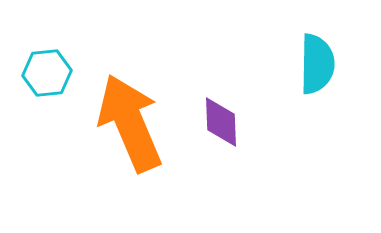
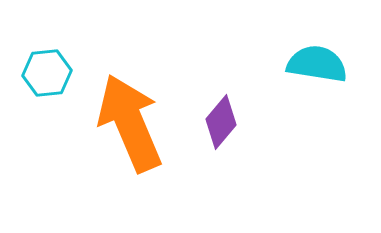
cyan semicircle: rotated 82 degrees counterclockwise
purple diamond: rotated 42 degrees clockwise
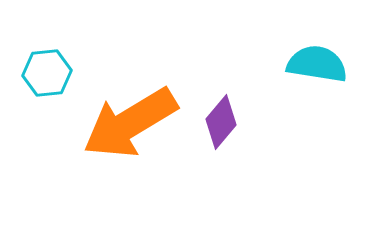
orange arrow: rotated 98 degrees counterclockwise
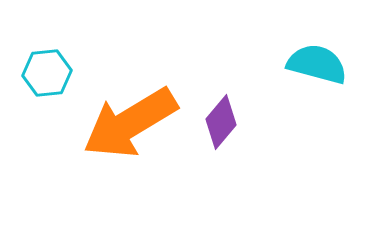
cyan semicircle: rotated 6 degrees clockwise
